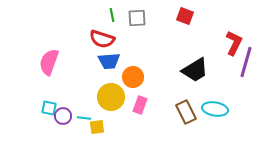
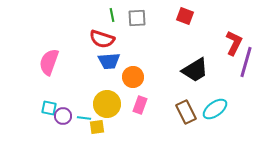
yellow circle: moved 4 px left, 7 px down
cyan ellipse: rotated 45 degrees counterclockwise
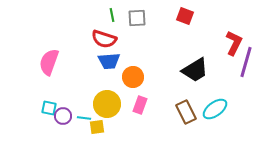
red semicircle: moved 2 px right
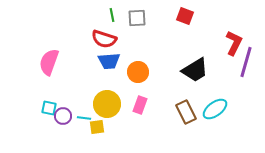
orange circle: moved 5 px right, 5 px up
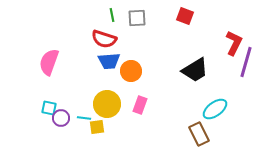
orange circle: moved 7 px left, 1 px up
brown rectangle: moved 13 px right, 22 px down
purple circle: moved 2 px left, 2 px down
